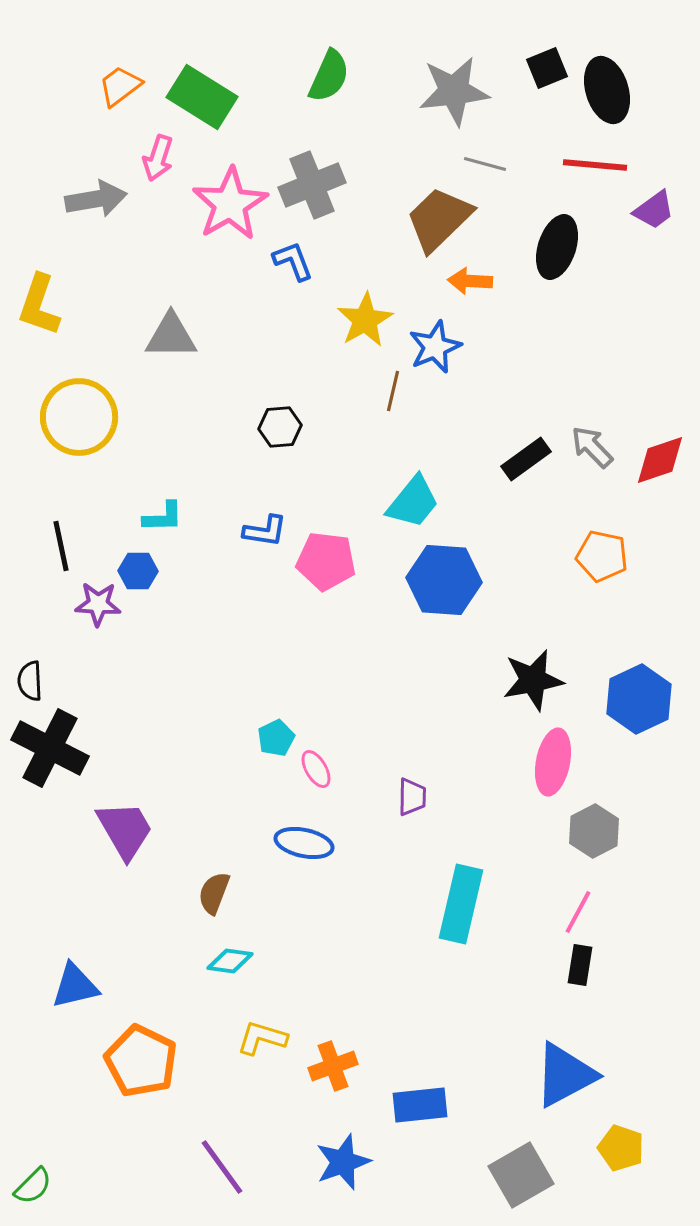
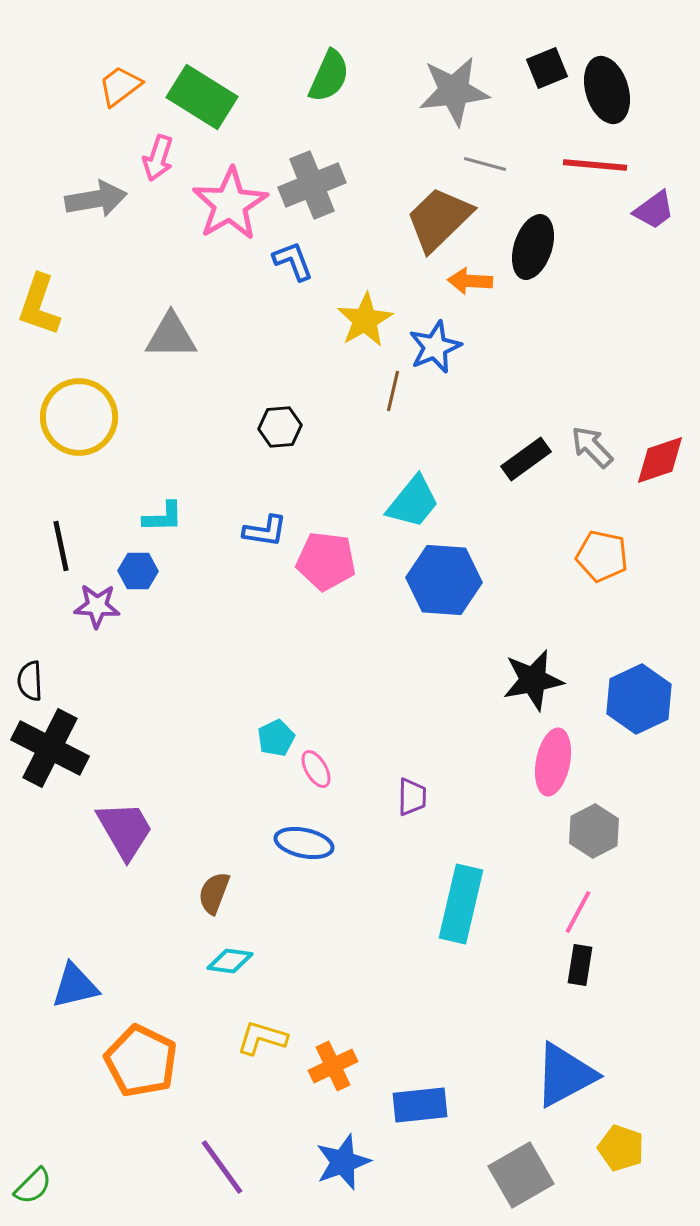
black ellipse at (557, 247): moved 24 px left
purple star at (98, 604): moved 1 px left, 2 px down
orange cross at (333, 1066): rotated 6 degrees counterclockwise
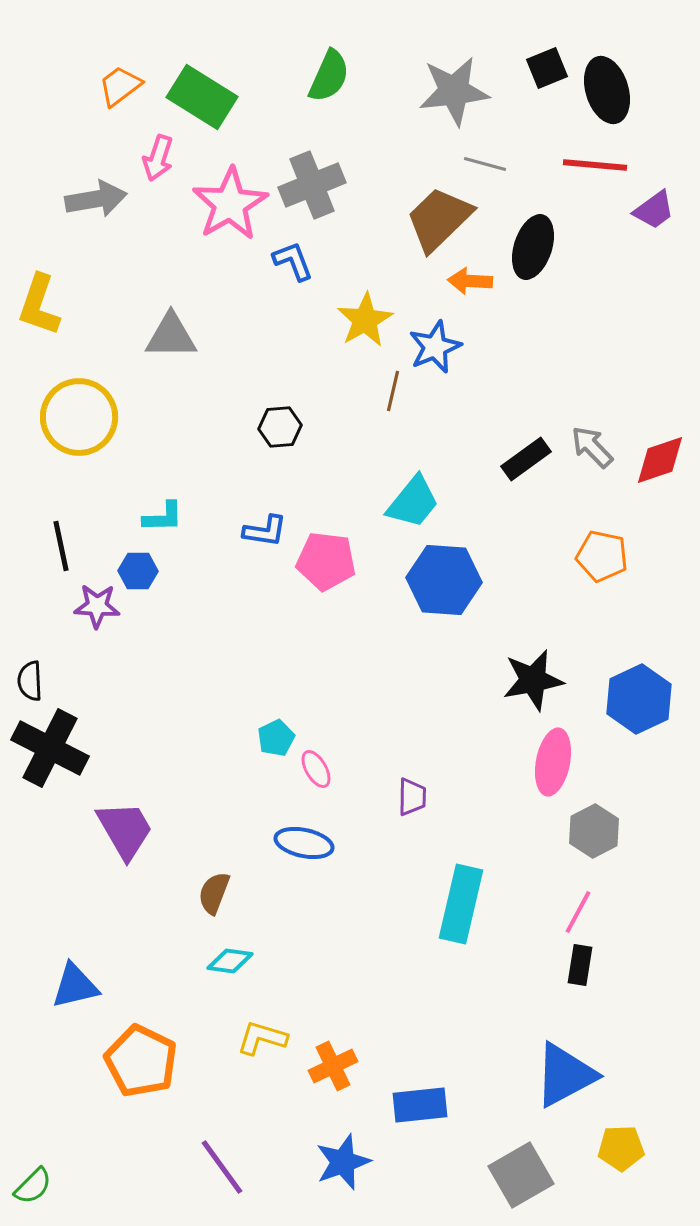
yellow pentagon at (621, 1148): rotated 21 degrees counterclockwise
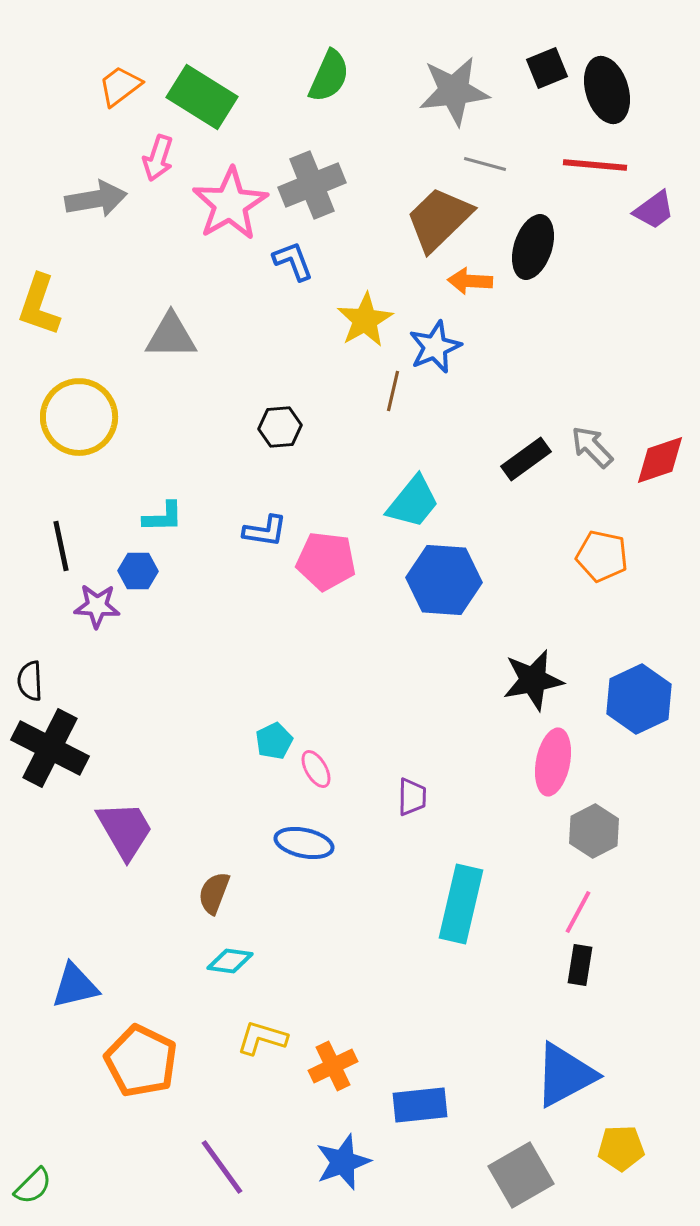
cyan pentagon at (276, 738): moved 2 px left, 3 px down
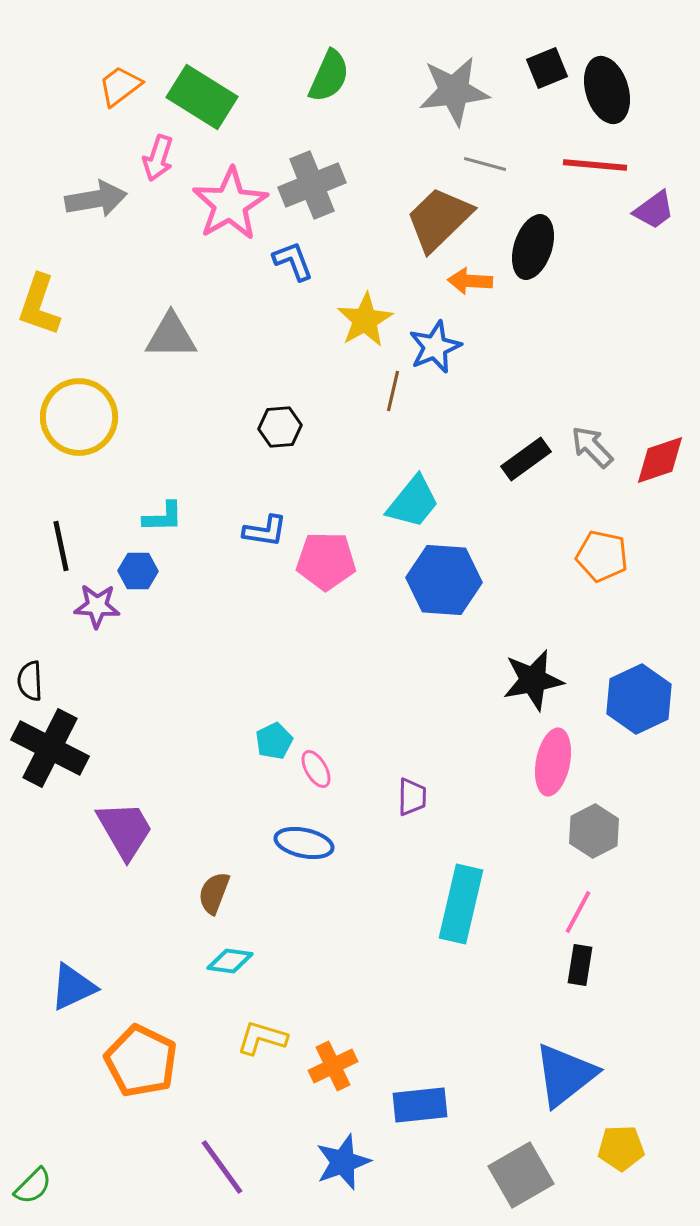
pink pentagon at (326, 561): rotated 6 degrees counterclockwise
blue triangle at (75, 986): moved 2 px left, 1 px down; rotated 12 degrees counterclockwise
blue triangle at (565, 1075): rotated 10 degrees counterclockwise
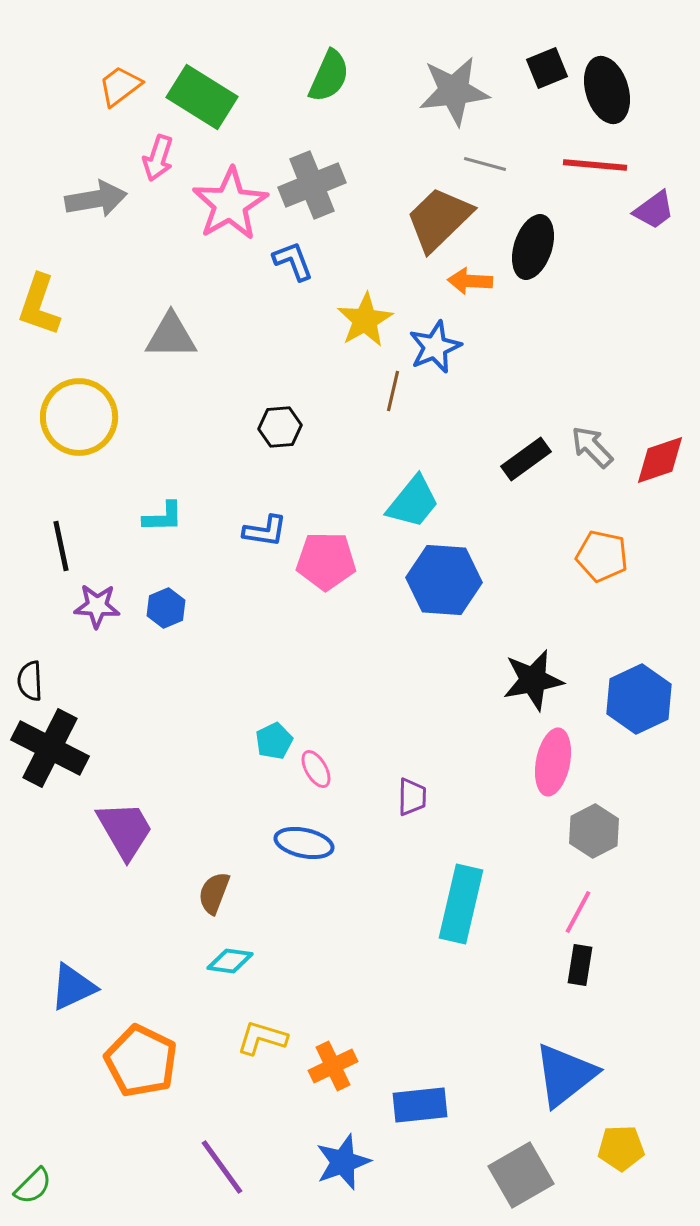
blue hexagon at (138, 571): moved 28 px right, 37 px down; rotated 24 degrees counterclockwise
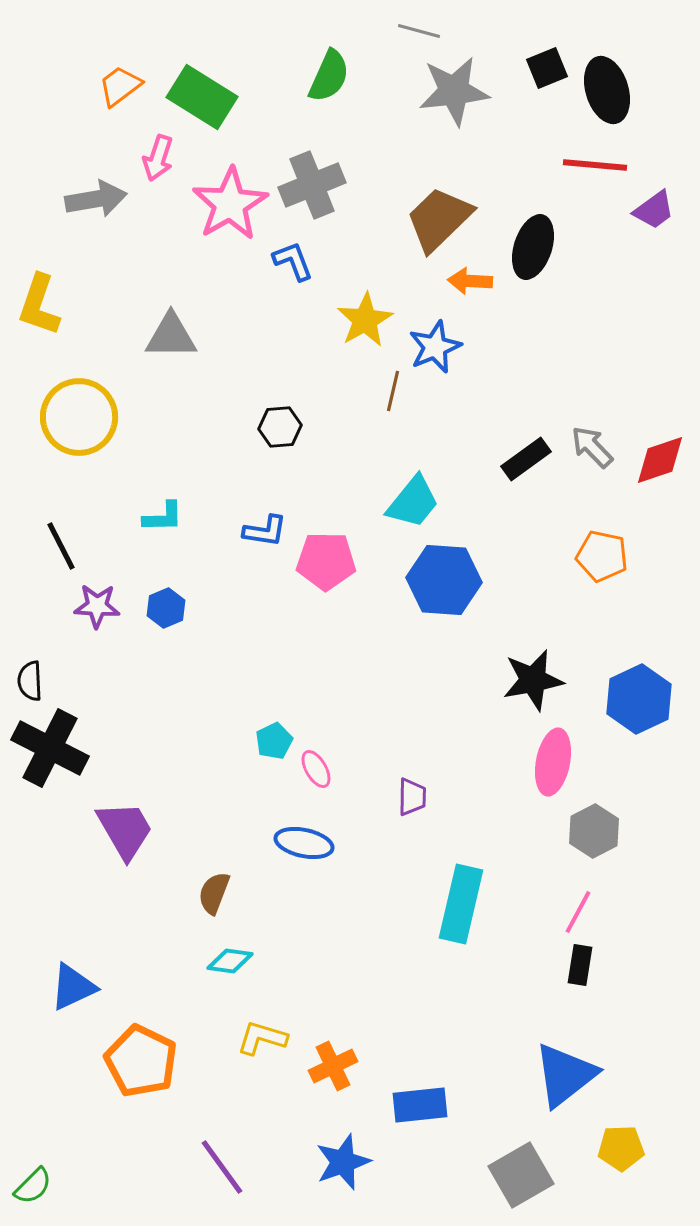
gray line at (485, 164): moved 66 px left, 133 px up
black line at (61, 546): rotated 15 degrees counterclockwise
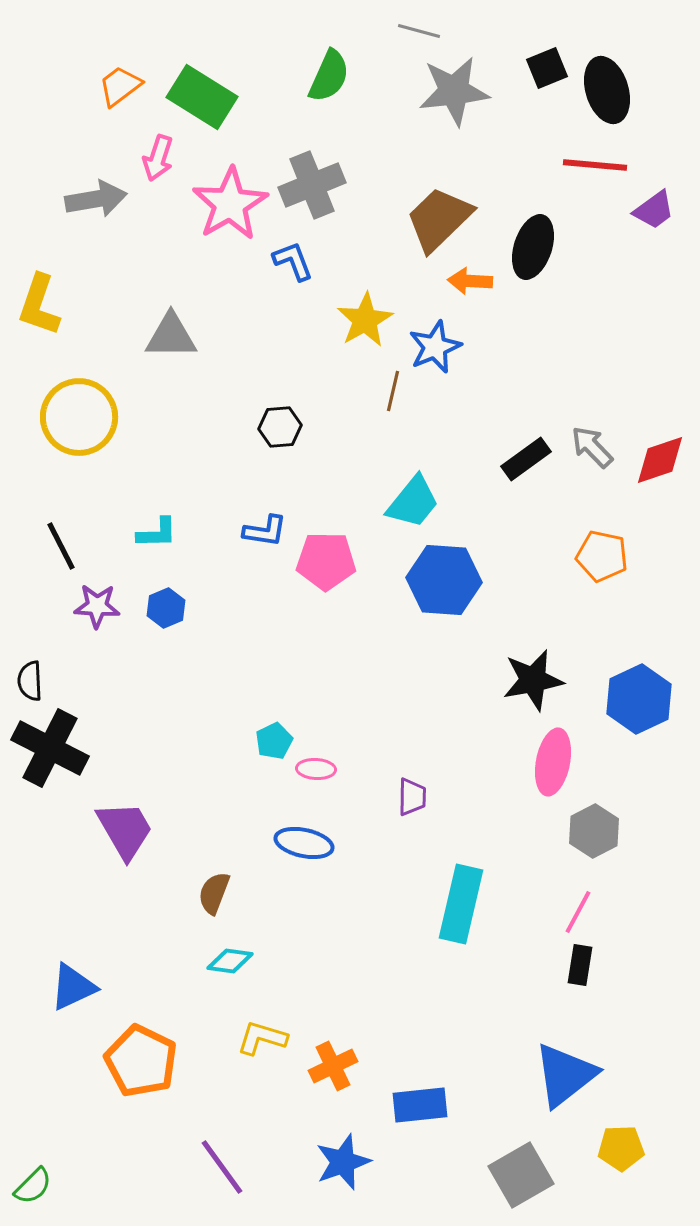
cyan L-shape at (163, 517): moved 6 px left, 16 px down
pink ellipse at (316, 769): rotated 57 degrees counterclockwise
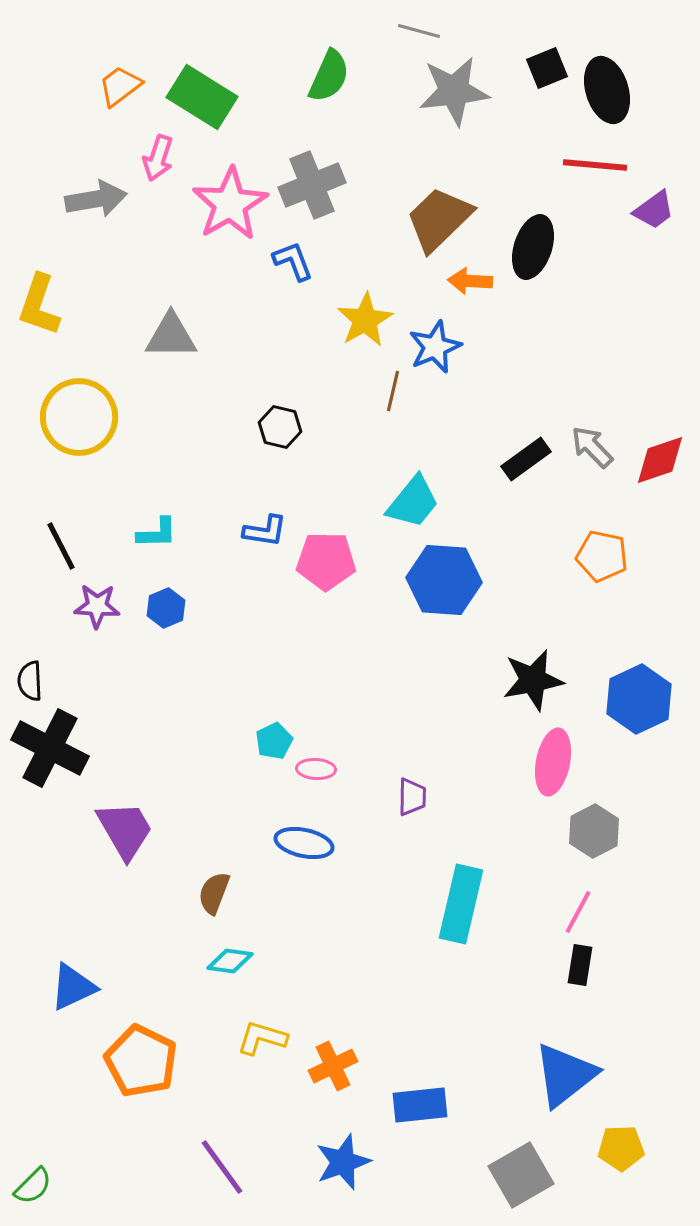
black hexagon at (280, 427): rotated 18 degrees clockwise
